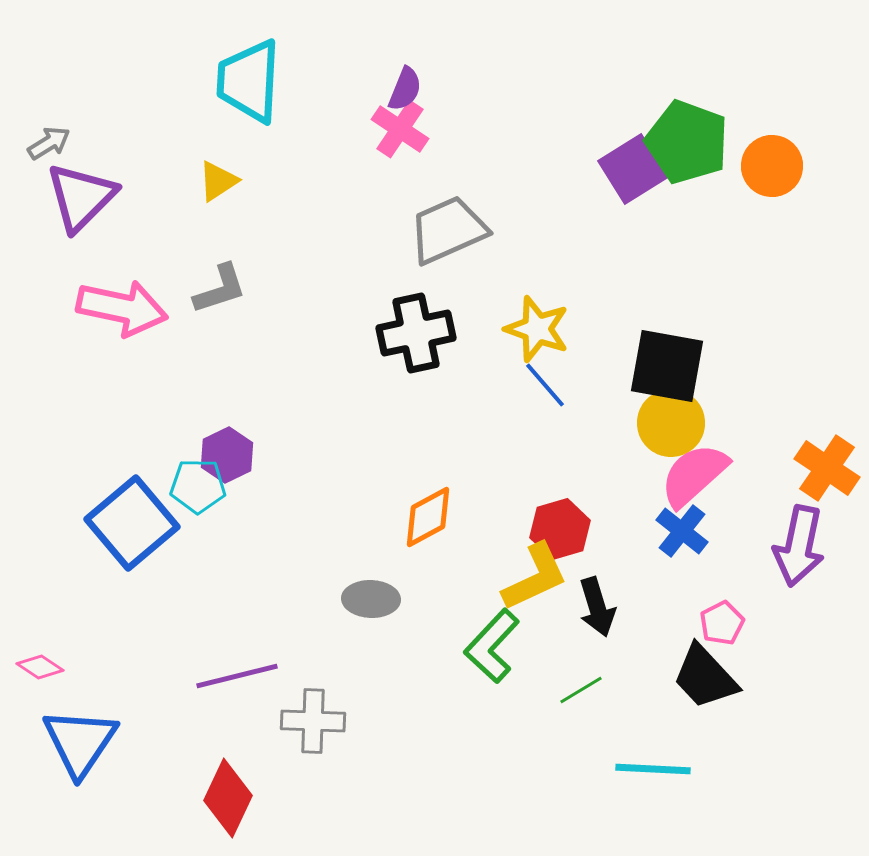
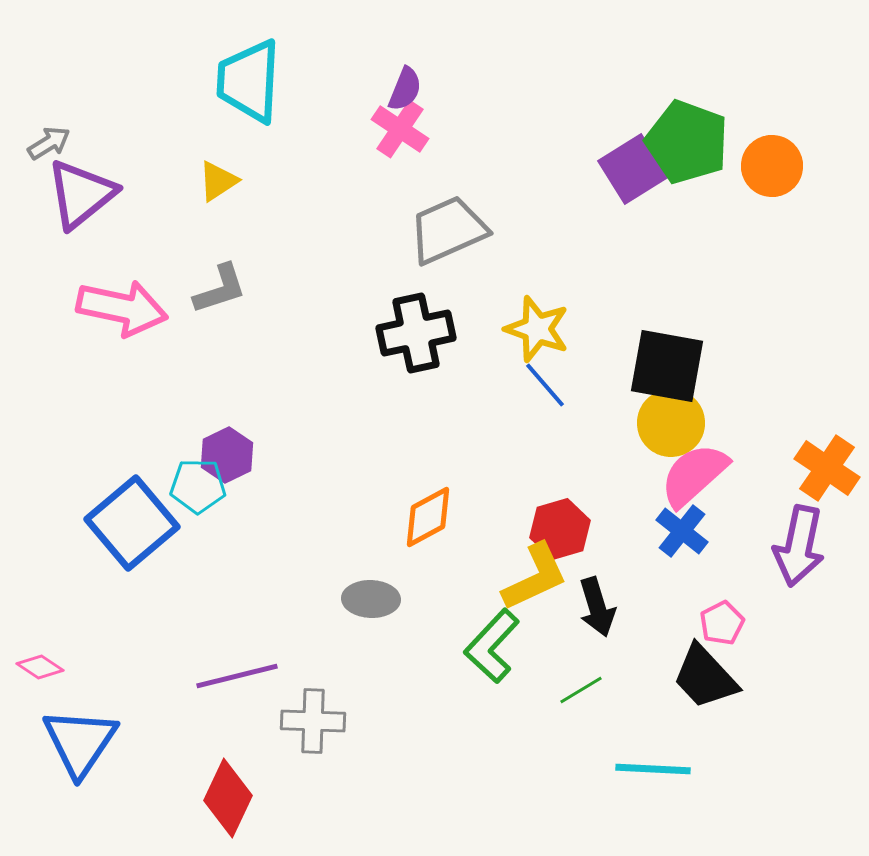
purple triangle: moved 3 px up; rotated 6 degrees clockwise
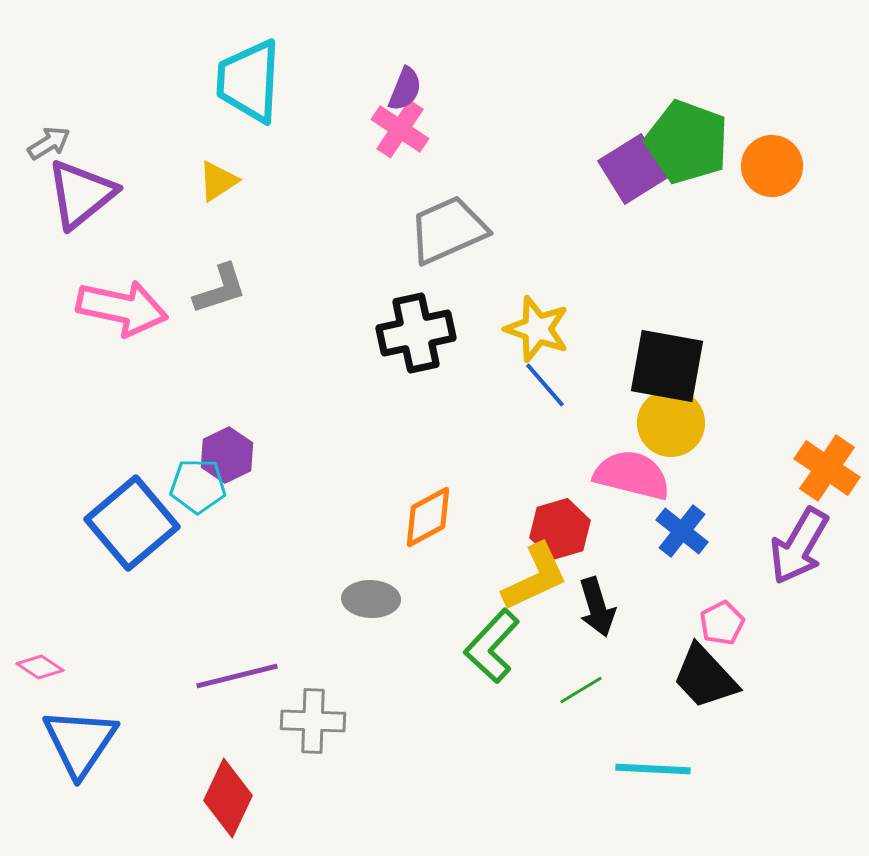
pink semicircle: moved 62 px left; rotated 56 degrees clockwise
purple arrow: rotated 18 degrees clockwise
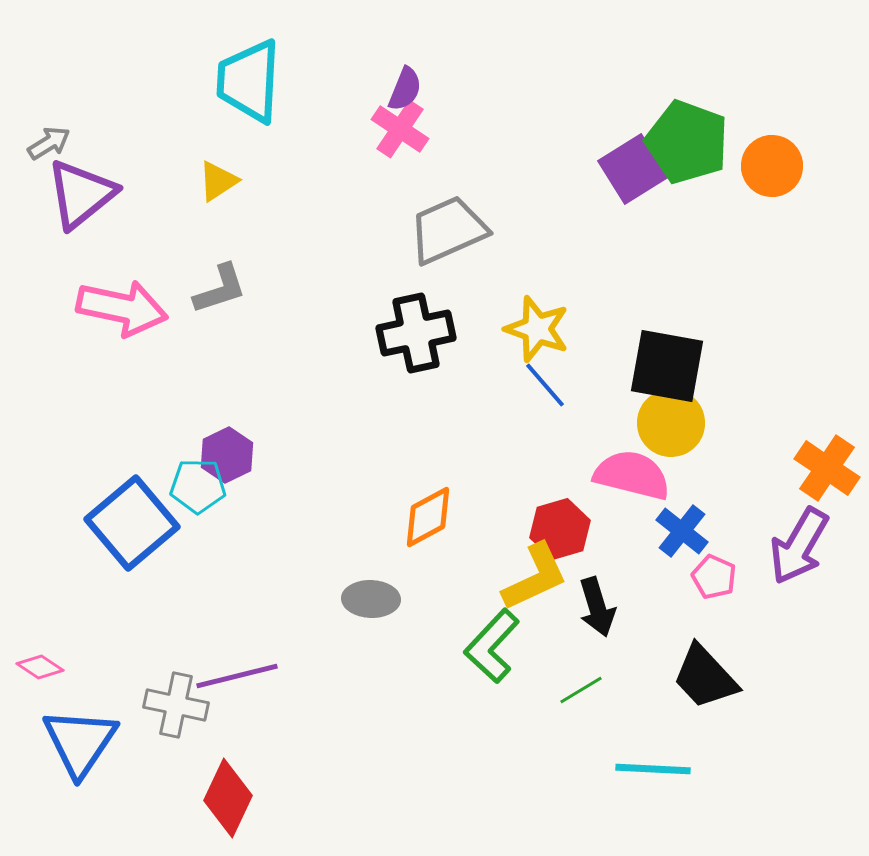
pink pentagon: moved 8 px left, 46 px up; rotated 21 degrees counterclockwise
gray cross: moved 137 px left, 16 px up; rotated 10 degrees clockwise
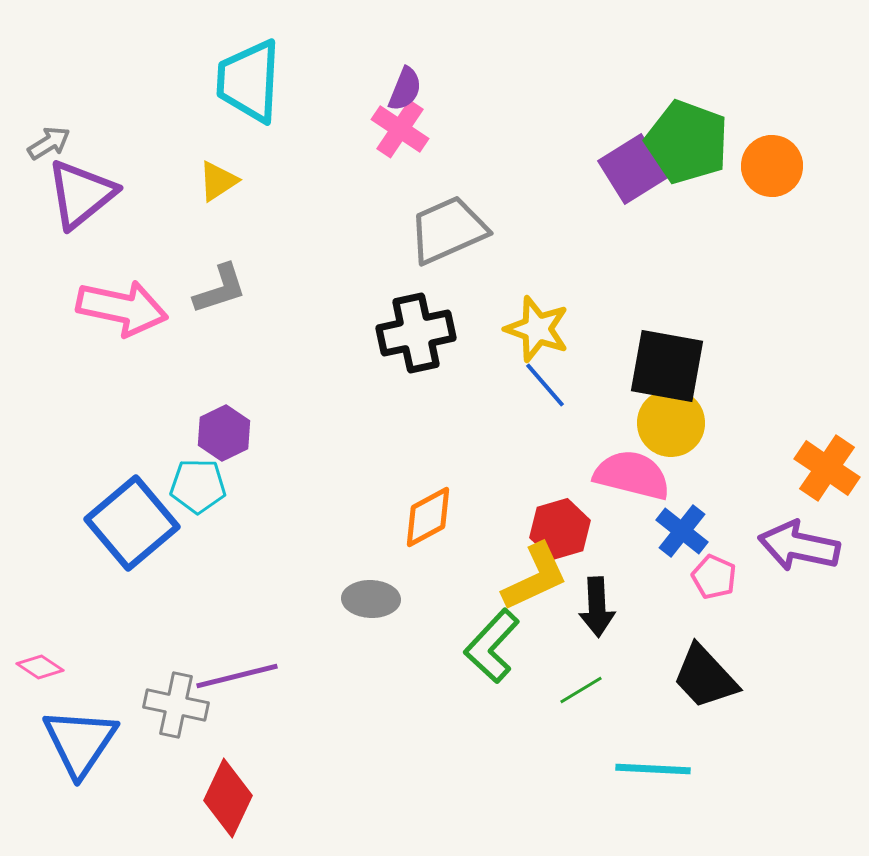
purple hexagon: moved 3 px left, 22 px up
purple arrow: rotated 72 degrees clockwise
black arrow: rotated 14 degrees clockwise
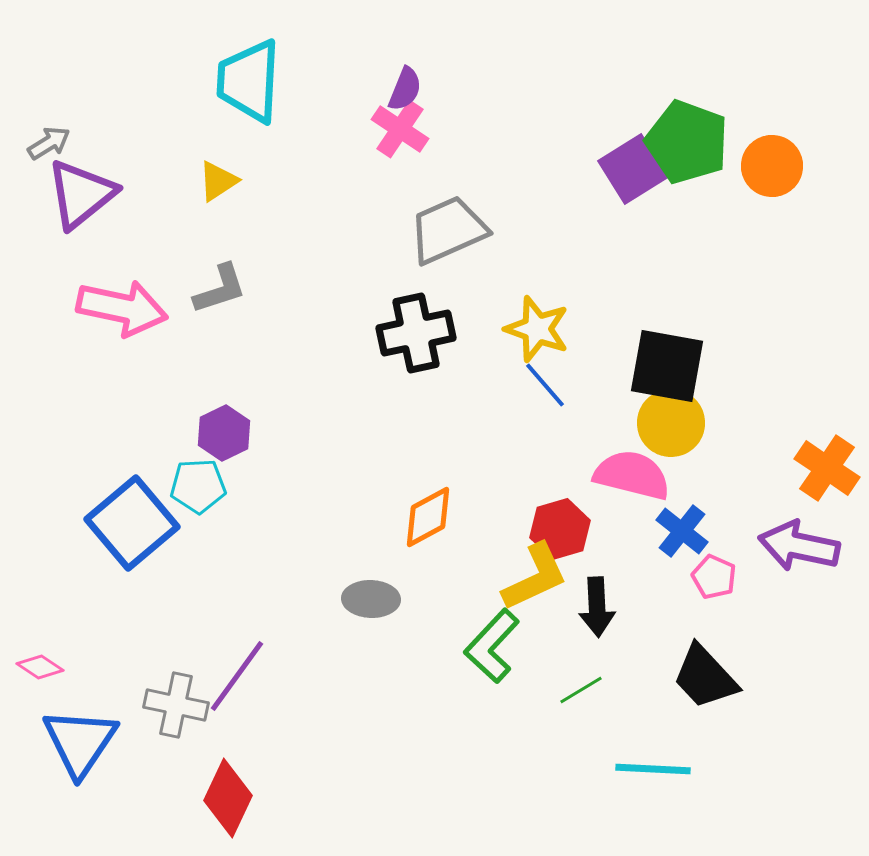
cyan pentagon: rotated 4 degrees counterclockwise
purple line: rotated 40 degrees counterclockwise
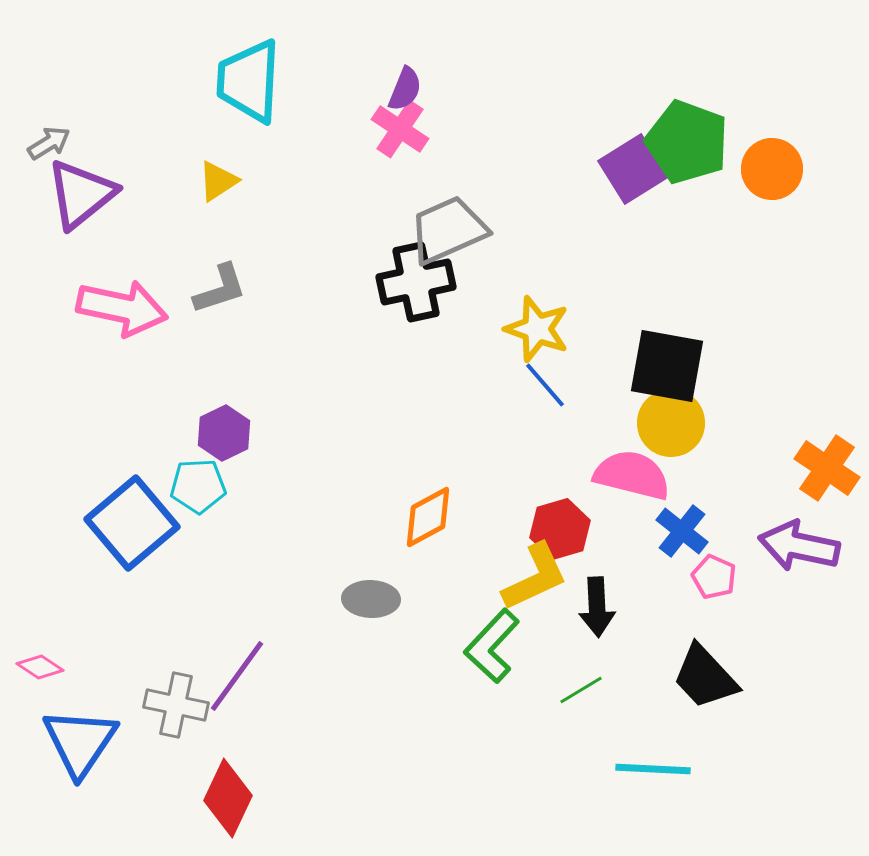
orange circle: moved 3 px down
black cross: moved 51 px up
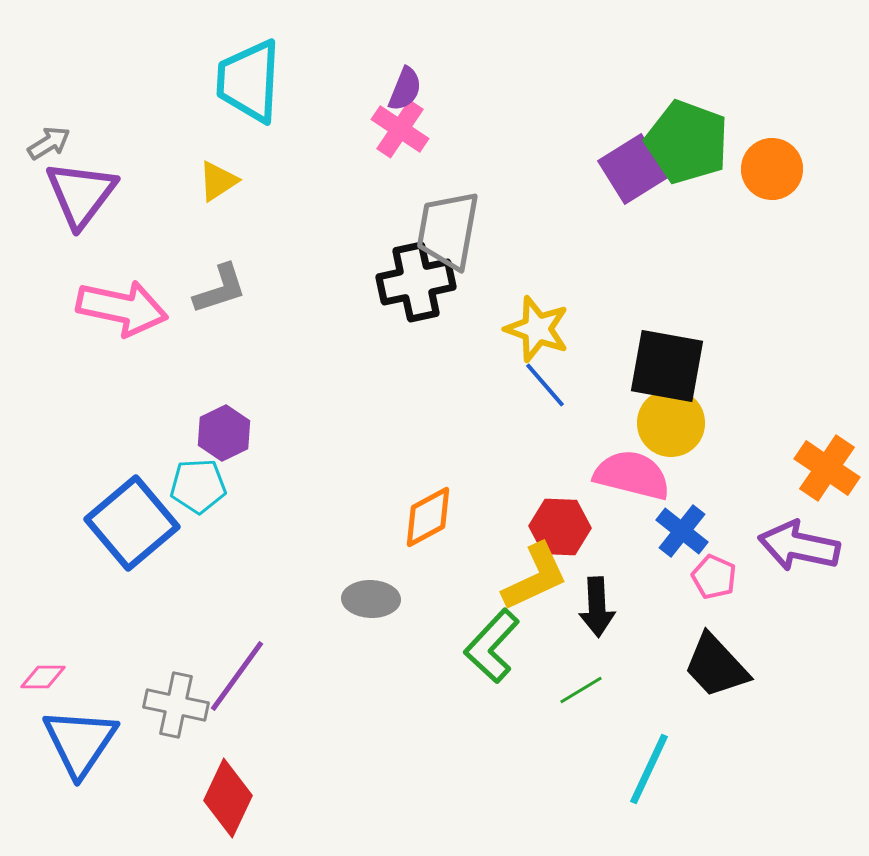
purple triangle: rotated 14 degrees counterclockwise
gray trapezoid: rotated 56 degrees counterclockwise
red hexagon: moved 2 px up; rotated 18 degrees clockwise
pink diamond: moved 3 px right, 10 px down; rotated 33 degrees counterclockwise
black trapezoid: moved 11 px right, 11 px up
cyan line: moved 4 px left; rotated 68 degrees counterclockwise
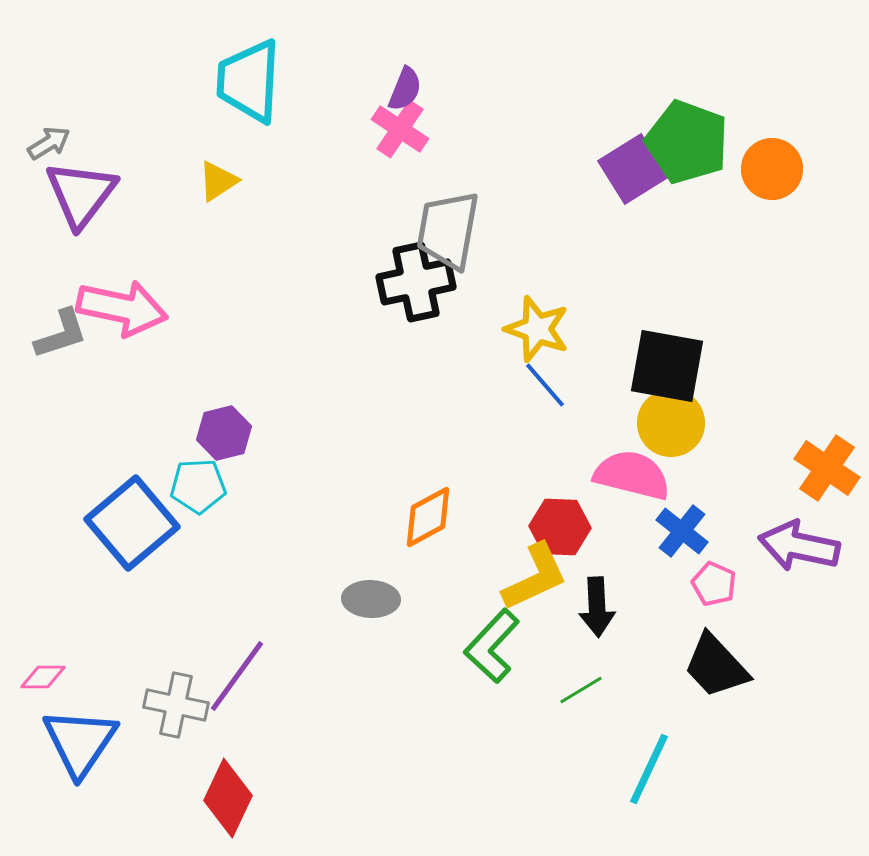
gray L-shape: moved 159 px left, 45 px down
purple hexagon: rotated 12 degrees clockwise
pink pentagon: moved 7 px down
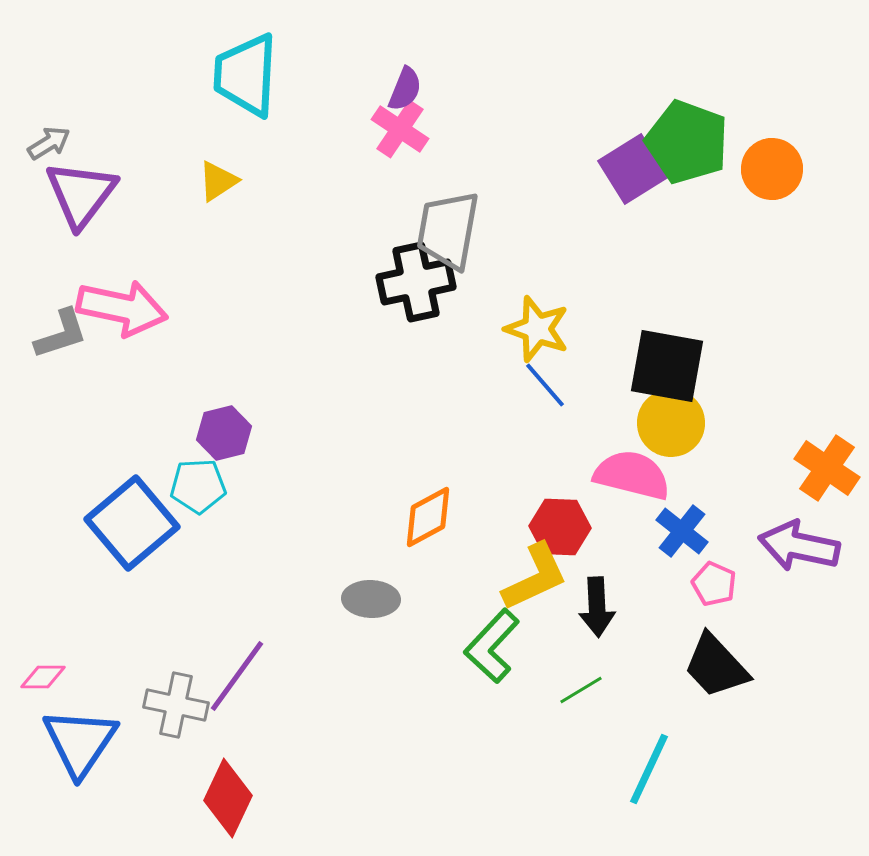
cyan trapezoid: moved 3 px left, 6 px up
